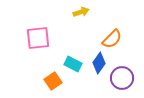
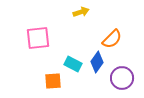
blue diamond: moved 2 px left, 1 px up
orange square: rotated 30 degrees clockwise
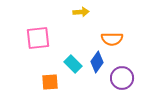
yellow arrow: rotated 14 degrees clockwise
orange semicircle: rotated 45 degrees clockwise
cyan rectangle: rotated 18 degrees clockwise
orange square: moved 3 px left, 1 px down
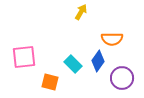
yellow arrow: rotated 56 degrees counterclockwise
pink square: moved 14 px left, 19 px down
blue diamond: moved 1 px right, 1 px up
orange square: rotated 18 degrees clockwise
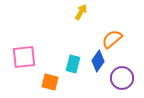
orange semicircle: rotated 140 degrees clockwise
cyan rectangle: rotated 60 degrees clockwise
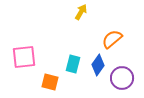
blue diamond: moved 4 px down
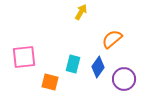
blue diamond: moved 2 px down
purple circle: moved 2 px right, 1 px down
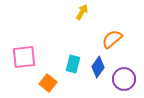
yellow arrow: moved 1 px right
orange square: moved 2 px left, 1 px down; rotated 24 degrees clockwise
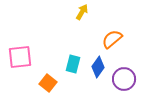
pink square: moved 4 px left
